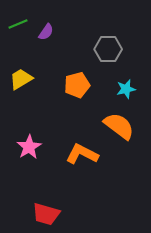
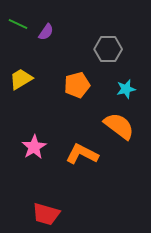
green line: rotated 48 degrees clockwise
pink star: moved 5 px right
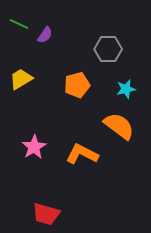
green line: moved 1 px right
purple semicircle: moved 1 px left, 3 px down
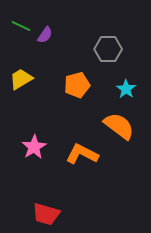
green line: moved 2 px right, 2 px down
cyan star: rotated 24 degrees counterclockwise
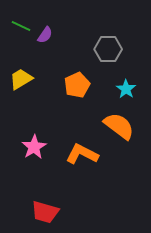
orange pentagon: rotated 10 degrees counterclockwise
red trapezoid: moved 1 px left, 2 px up
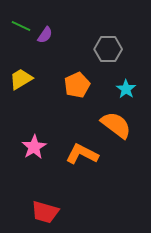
orange semicircle: moved 3 px left, 1 px up
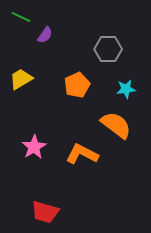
green line: moved 9 px up
cyan star: rotated 30 degrees clockwise
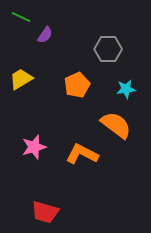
pink star: rotated 15 degrees clockwise
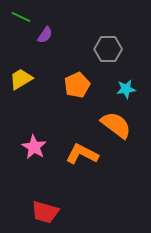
pink star: rotated 25 degrees counterclockwise
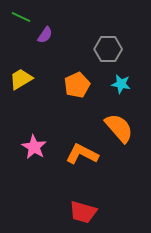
cyan star: moved 5 px left, 5 px up; rotated 18 degrees clockwise
orange semicircle: moved 3 px right, 3 px down; rotated 12 degrees clockwise
red trapezoid: moved 38 px right
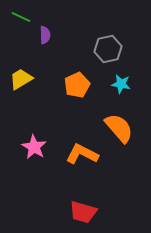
purple semicircle: rotated 36 degrees counterclockwise
gray hexagon: rotated 12 degrees counterclockwise
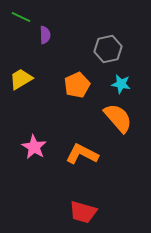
orange semicircle: moved 1 px left, 10 px up
